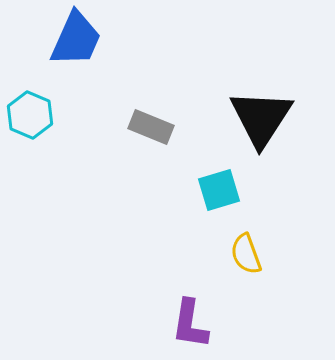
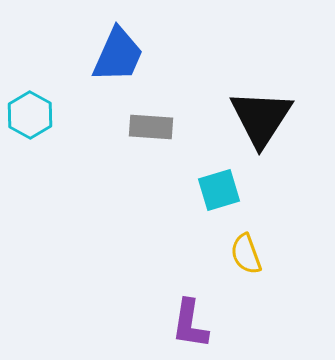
blue trapezoid: moved 42 px right, 16 px down
cyan hexagon: rotated 6 degrees clockwise
gray rectangle: rotated 18 degrees counterclockwise
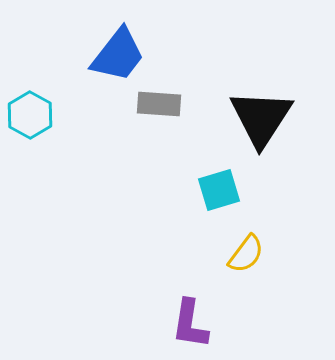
blue trapezoid: rotated 14 degrees clockwise
gray rectangle: moved 8 px right, 23 px up
yellow semicircle: rotated 123 degrees counterclockwise
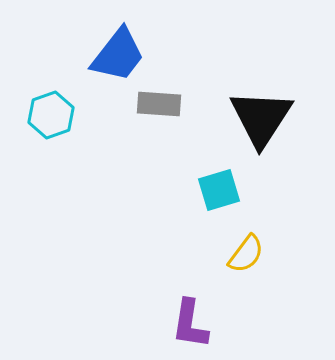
cyan hexagon: moved 21 px right; rotated 12 degrees clockwise
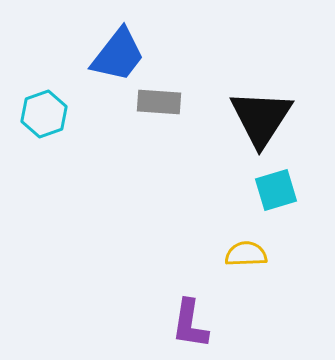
gray rectangle: moved 2 px up
cyan hexagon: moved 7 px left, 1 px up
cyan square: moved 57 px right
yellow semicircle: rotated 129 degrees counterclockwise
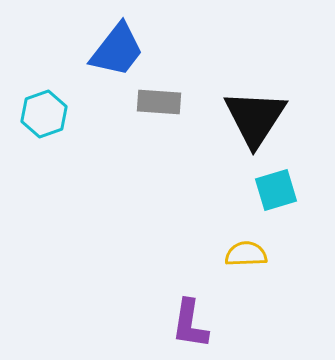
blue trapezoid: moved 1 px left, 5 px up
black triangle: moved 6 px left
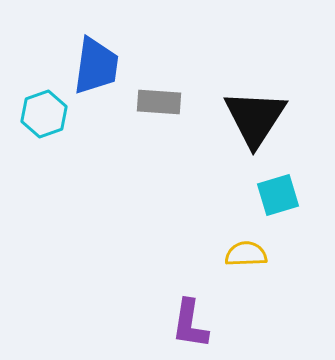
blue trapezoid: moved 21 px left, 16 px down; rotated 30 degrees counterclockwise
cyan square: moved 2 px right, 5 px down
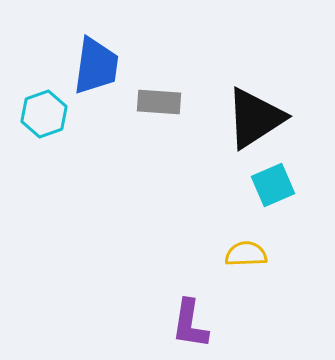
black triangle: rotated 24 degrees clockwise
cyan square: moved 5 px left, 10 px up; rotated 6 degrees counterclockwise
